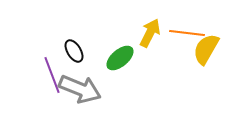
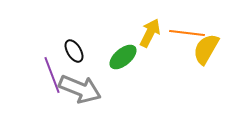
green ellipse: moved 3 px right, 1 px up
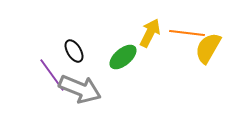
yellow semicircle: moved 2 px right, 1 px up
purple line: rotated 15 degrees counterclockwise
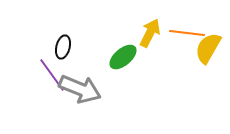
black ellipse: moved 11 px left, 4 px up; rotated 45 degrees clockwise
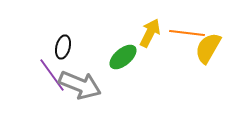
gray arrow: moved 4 px up
